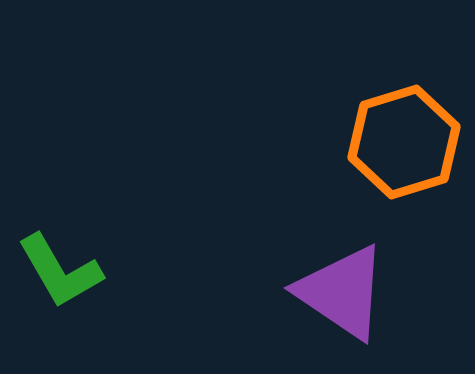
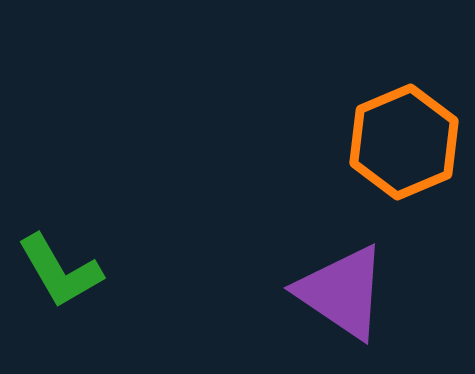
orange hexagon: rotated 6 degrees counterclockwise
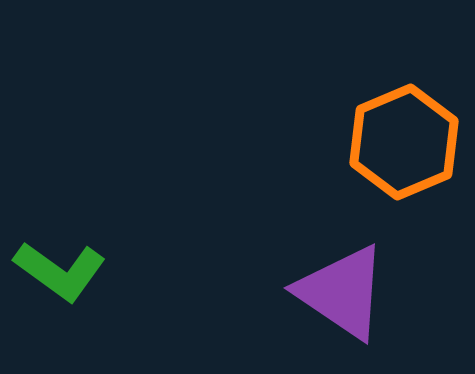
green L-shape: rotated 24 degrees counterclockwise
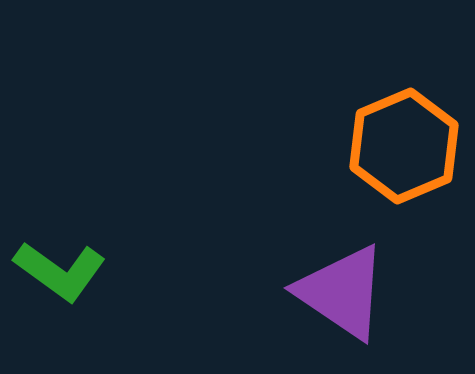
orange hexagon: moved 4 px down
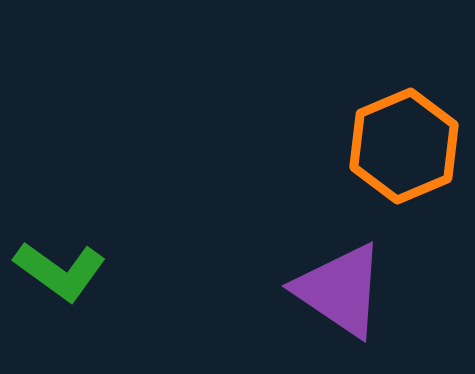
purple triangle: moved 2 px left, 2 px up
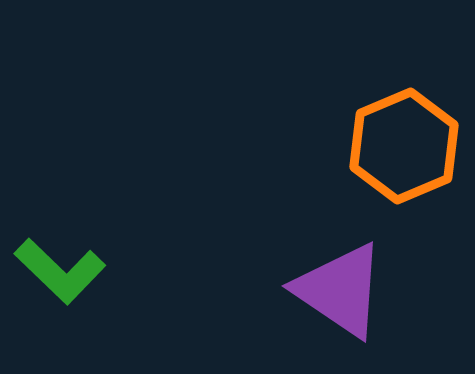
green L-shape: rotated 8 degrees clockwise
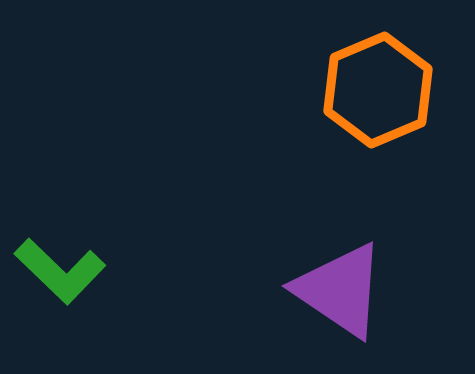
orange hexagon: moved 26 px left, 56 px up
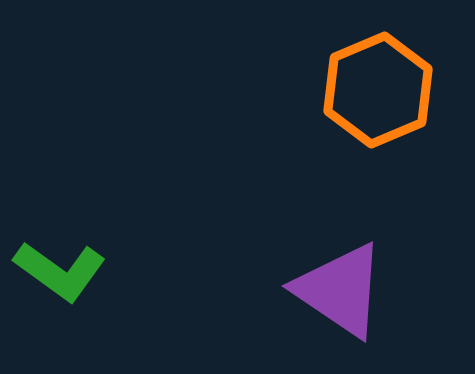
green L-shape: rotated 8 degrees counterclockwise
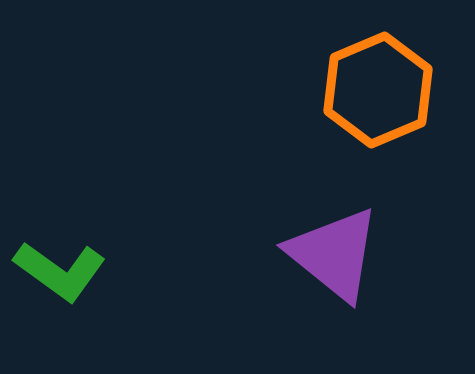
purple triangle: moved 6 px left, 36 px up; rotated 5 degrees clockwise
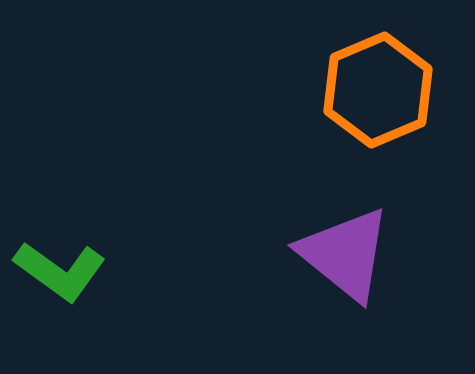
purple triangle: moved 11 px right
